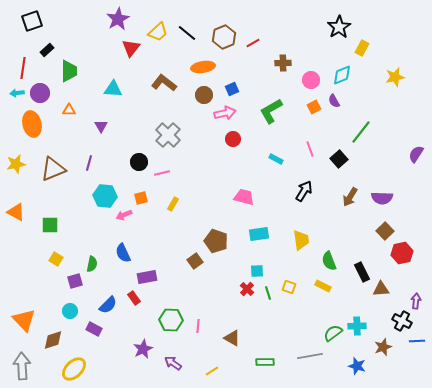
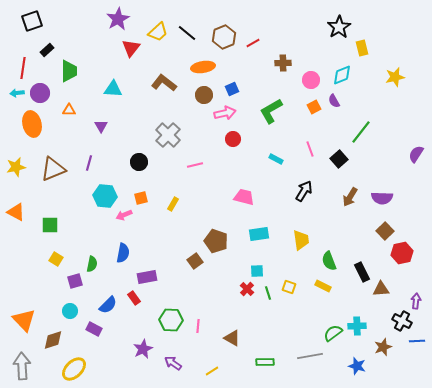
yellow rectangle at (362, 48): rotated 42 degrees counterclockwise
yellow star at (16, 164): moved 3 px down
pink line at (162, 173): moved 33 px right, 8 px up
blue semicircle at (123, 253): rotated 144 degrees counterclockwise
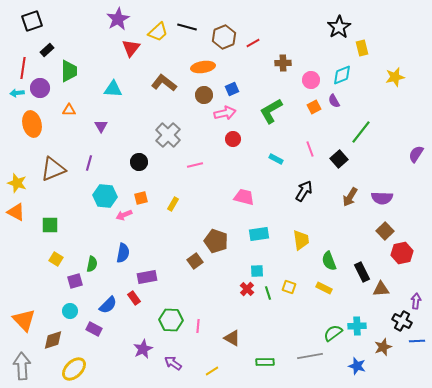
black line at (187, 33): moved 6 px up; rotated 24 degrees counterclockwise
purple circle at (40, 93): moved 5 px up
yellow star at (16, 167): moved 1 px right, 16 px down; rotated 30 degrees clockwise
yellow rectangle at (323, 286): moved 1 px right, 2 px down
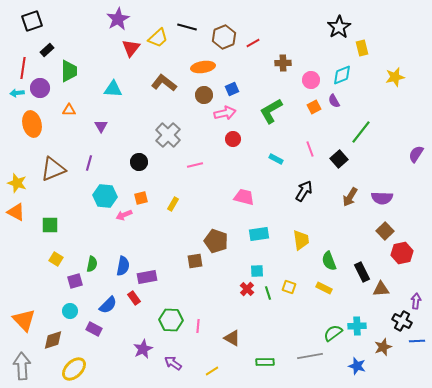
yellow trapezoid at (158, 32): moved 6 px down
blue semicircle at (123, 253): moved 13 px down
brown square at (195, 261): rotated 28 degrees clockwise
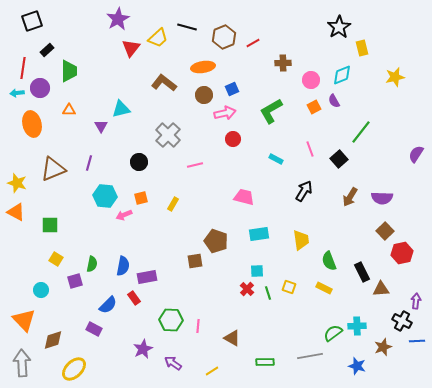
cyan triangle at (113, 89): moved 8 px right, 20 px down; rotated 18 degrees counterclockwise
cyan circle at (70, 311): moved 29 px left, 21 px up
gray arrow at (22, 366): moved 3 px up
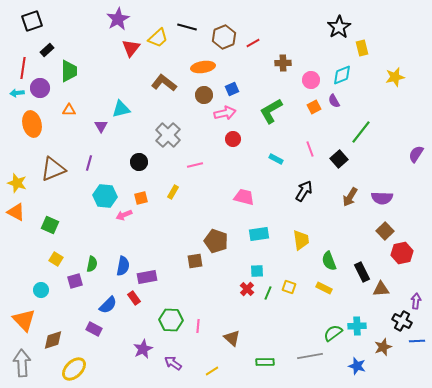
yellow rectangle at (173, 204): moved 12 px up
green square at (50, 225): rotated 24 degrees clockwise
green line at (268, 293): rotated 40 degrees clockwise
brown triangle at (232, 338): rotated 12 degrees clockwise
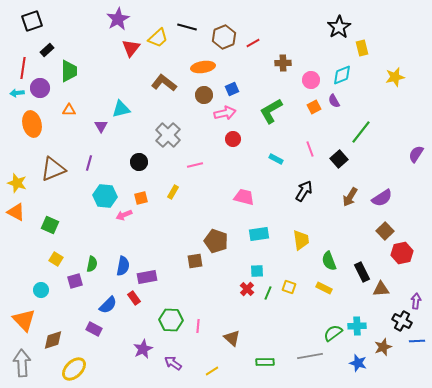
purple semicircle at (382, 198): rotated 35 degrees counterclockwise
blue star at (357, 366): moved 1 px right, 3 px up
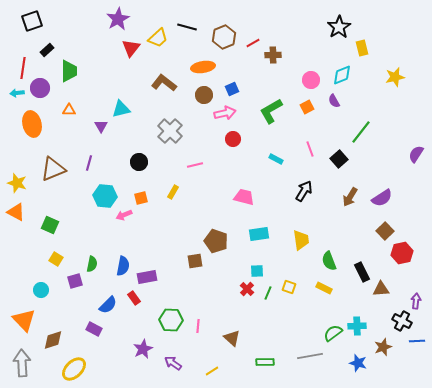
brown cross at (283, 63): moved 10 px left, 8 px up
orange square at (314, 107): moved 7 px left
gray cross at (168, 135): moved 2 px right, 4 px up
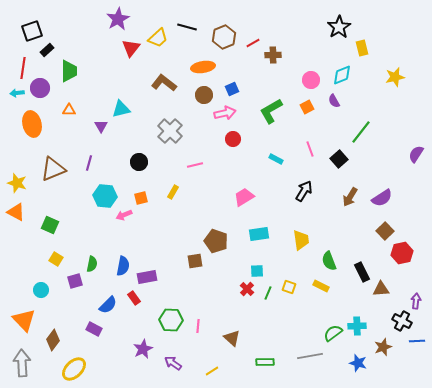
black square at (32, 21): moved 10 px down
pink trapezoid at (244, 197): rotated 45 degrees counterclockwise
yellow rectangle at (324, 288): moved 3 px left, 2 px up
brown diamond at (53, 340): rotated 35 degrees counterclockwise
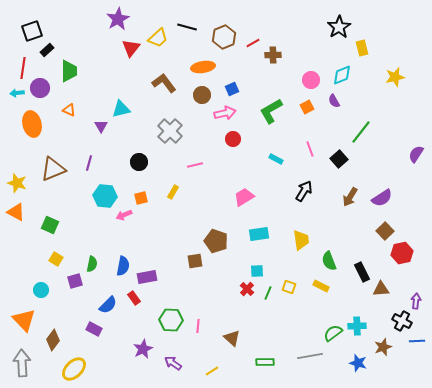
brown L-shape at (164, 83): rotated 15 degrees clockwise
brown circle at (204, 95): moved 2 px left
orange triangle at (69, 110): rotated 24 degrees clockwise
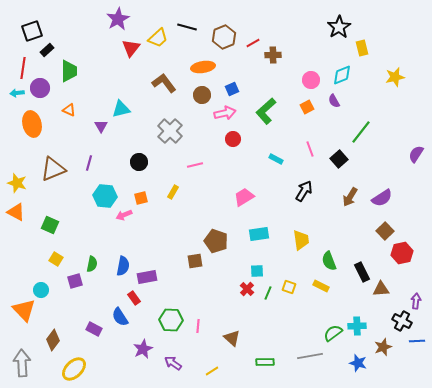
green L-shape at (271, 111): moved 5 px left; rotated 12 degrees counterclockwise
blue semicircle at (108, 305): moved 12 px right, 12 px down; rotated 102 degrees clockwise
orange triangle at (24, 320): moved 10 px up
